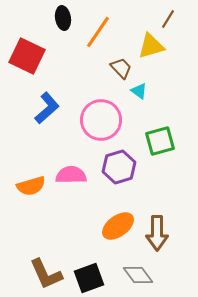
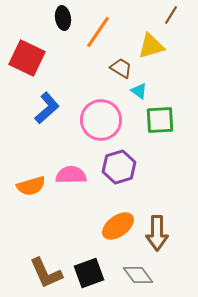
brown line: moved 3 px right, 4 px up
red square: moved 2 px down
brown trapezoid: rotated 15 degrees counterclockwise
green square: moved 21 px up; rotated 12 degrees clockwise
brown L-shape: moved 1 px up
black square: moved 5 px up
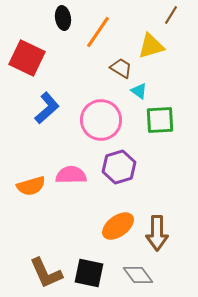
black square: rotated 32 degrees clockwise
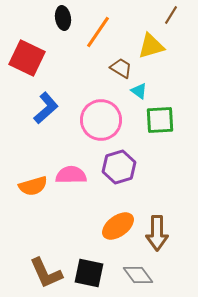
blue L-shape: moved 1 px left
orange semicircle: moved 2 px right
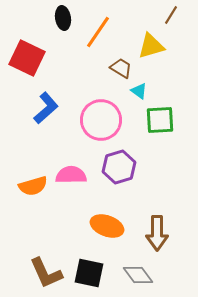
orange ellipse: moved 11 px left; rotated 56 degrees clockwise
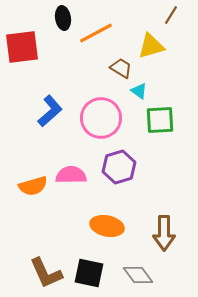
orange line: moved 2 px left, 1 px down; rotated 28 degrees clockwise
red square: moved 5 px left, 11 px up; rotated 33 degrees counterclockwise
blue L-shape: moved 4 px right, 3 px down
pink circle: moved 2 px up
orange ellipse: rotated 8 degrees counterclockwise
brown arrow: moved 7 px right
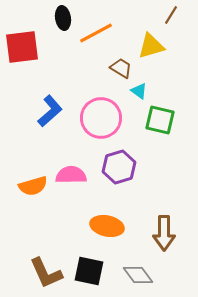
green square: rotated 16 degrees clockwise
black square: moved 2 px up
